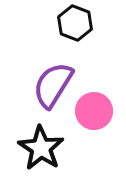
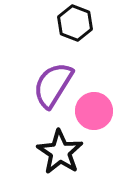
black star: moved 19 px right, 4 px down
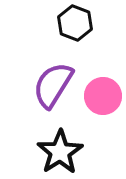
pink circle: moved 9 px right, 15 px up
black star: rotated 6 degrees clockwise
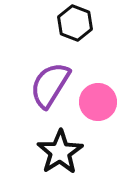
purple semicircle: moved 3 px left
pink circle: moved 5 px left, 6 px down
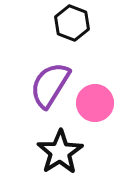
black hexagon: moved 3 px left
pink circle: moved 3 px left, 1 px down
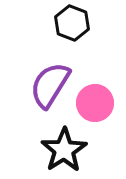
black star: moved 4 px right, 2 px up
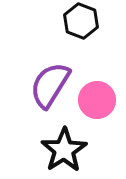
black hexagon: moved 9 px right, 2 px up
pink circle: moved 2 px right, 3 px up
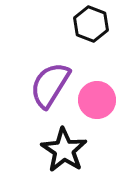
black hexagon: moved 10 px right, 3 px down
black star: rotated 6 degrees counterclockwise
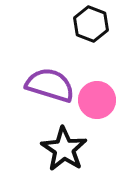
purple semicircle: rotated 75 degrees clockwise
black star: moved 1 px up
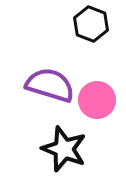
black star: rotated 12 degrees counterclockwise
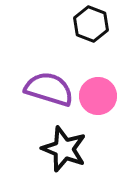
purple semicircle: moved 1 px left, 4 px down
pink circle: moved 1 px right, 4 px up
